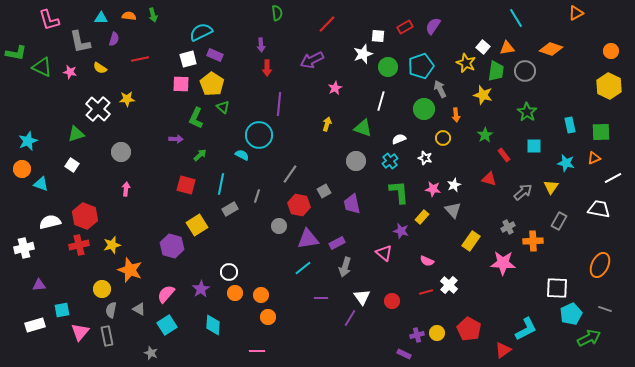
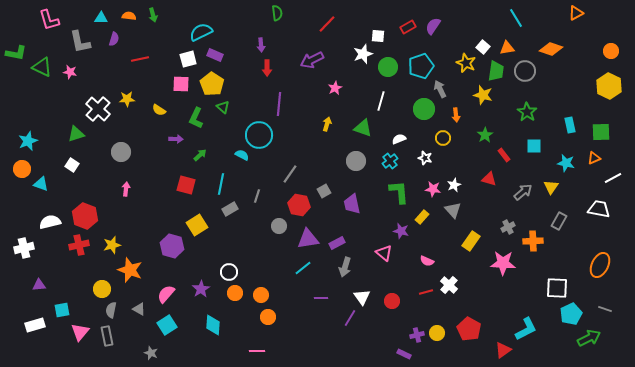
red rectangle at (405, 27): moved 3 px right
yellow semicircle at (100, 68): moved 59 px right, 42 px down
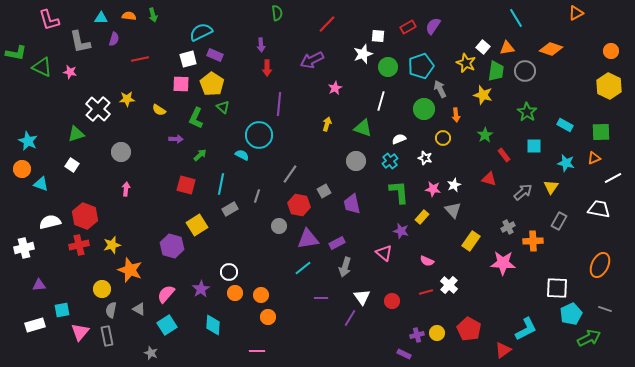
cyan rectangle at (570, 125): moved 5 px left; rotated 49 degrees counterclockwise
cyan star at (28, 141): rotated 24 degrees counterclockwise
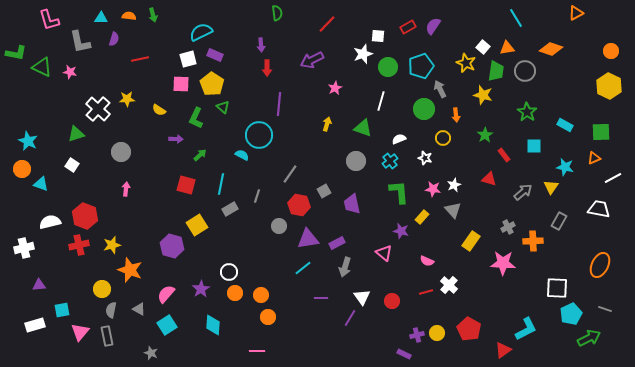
cyan star at (566, 163): moved 1 px left, 4 px down
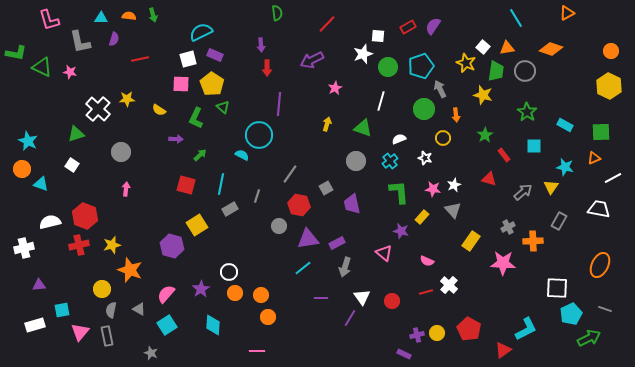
orange triangle at (576, 13): moved 9 px left
gray square at (324, 191): moved 2 px right, 3 px up
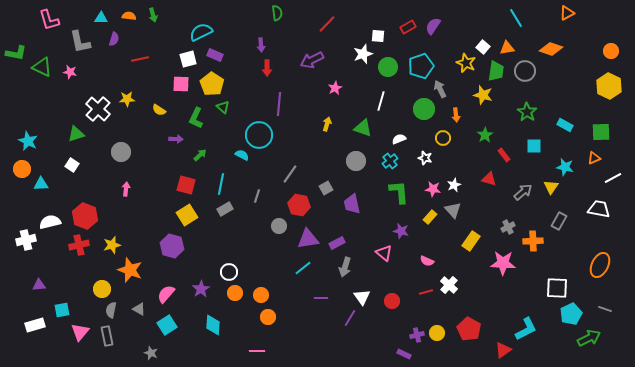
cyan triangle at (41, 184): rotated 21 degrees counterclockwise
gray rectangle at (230, 209): moved 5 px left
yellow rectangle at (422, 217): moved 8 px right
yellow square at (197, 225): moved 10 px left, 10 px up
white cross at (24, 248): moved 2 px right, 8 px up
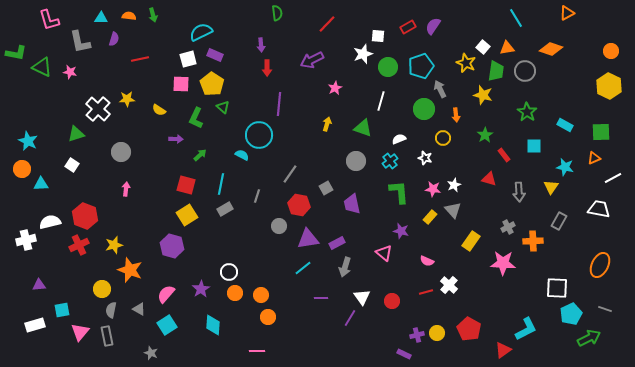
gray arrow at (523, 192): moved 4 px left; rotated 126 degrees clockwise
red cross at (79, 245): rotated 12 degrees counterclockwise
yellow star at (112, 245): moved 2 px right
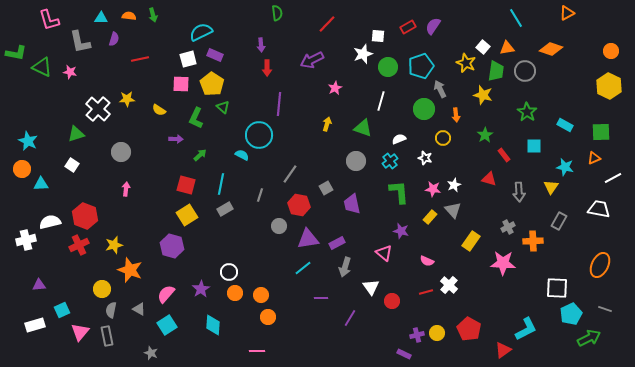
gray line at (257, 196): moved 3 px right, 1 px up
white triangle at (362, 297): moved 9 px right, 10 px up
cyan square at (62, 310): rotated 14 degrees counterclockwise
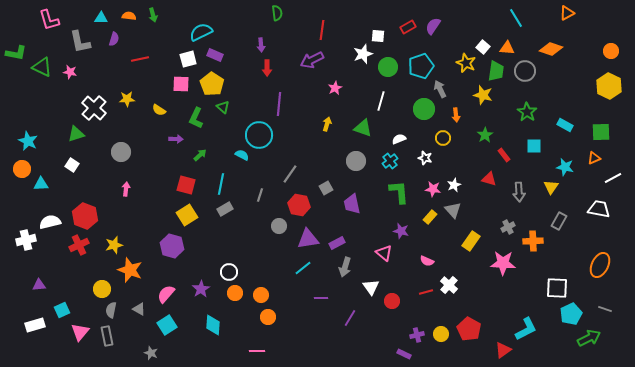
red line at (327, 24): moved 5 px left, 6 px down; rotated 36 degrees counterclockwise
orange triangle at (507, 48): rotated 14 degrees clockwise
white cross at (98, 109): moved 4 px left, 1 px up
yellow circle at (437, 333): moved 4 px right, 1 px down
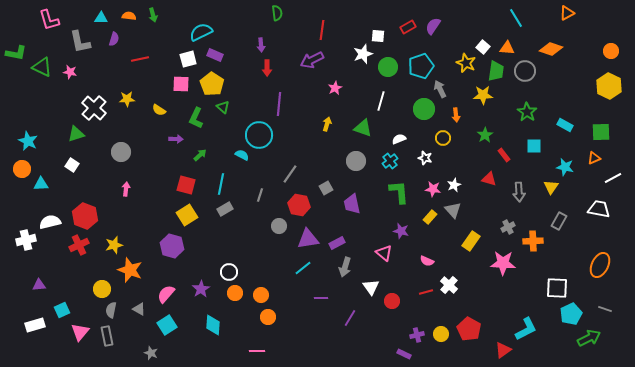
yellow star at (483, 95): rotated 18 degrees counterclockwise
